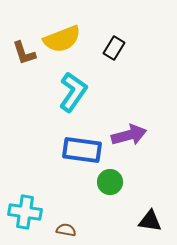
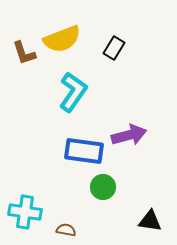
blue rectangle: moved 2 px right, 1 px down
green circle: moved 7 px left, 5 px down
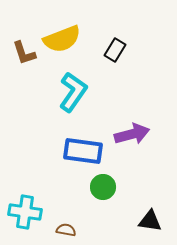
black rectangle: moved 1 px right, 2 px down
purple arrow: moved 3 px right, 1 px up
blue rectangle: moved 1 px left
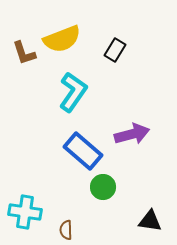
blue rectangle: rotated 33 degrees clockwise
brown semicircle: rotated 102 degrees counterclockwise
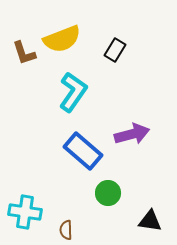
green circle: moved 5 px right, 6 px down
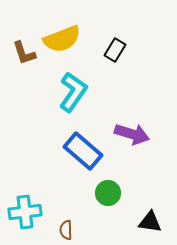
purple arrow: rotated 32 degrees clockwise
cyan cross: rotated 16 degrees counterclockwise
black triangle: moved 1 px down
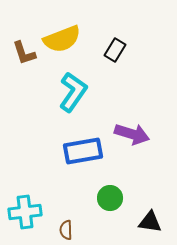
blue rectangle: rotated 51 degrees counterclockwise
green circle: moved 2 px right, 5 px down
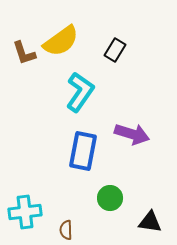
yellow semicircle: moved 1 px left, 2 px down; rotated 15 degrees counterclockwise
cyan L-shape: moved 7 px right
blue rectangle: rotated 69 degrees counterclockwise
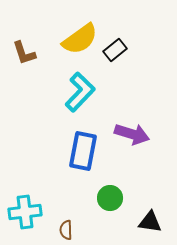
yellow semicircle: moved 19 px right, 2 px up
black rectangle: rotated 20 degrees clockwise
cyan L-shape: rotated 9 degrees clockwise
